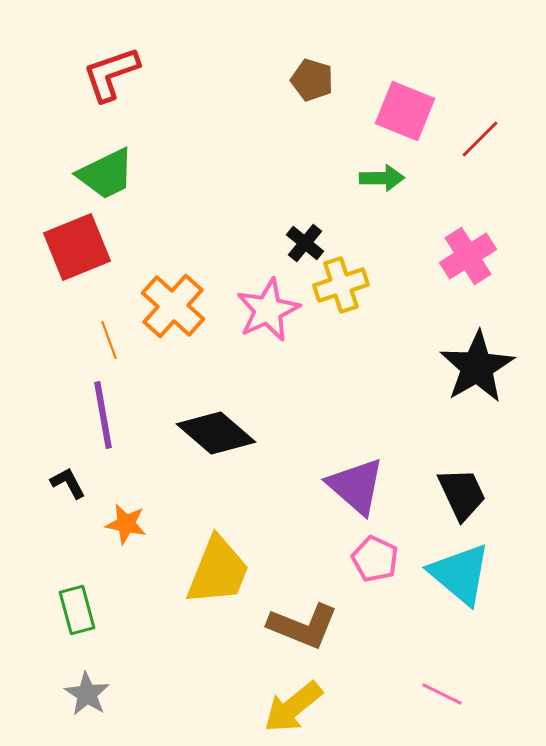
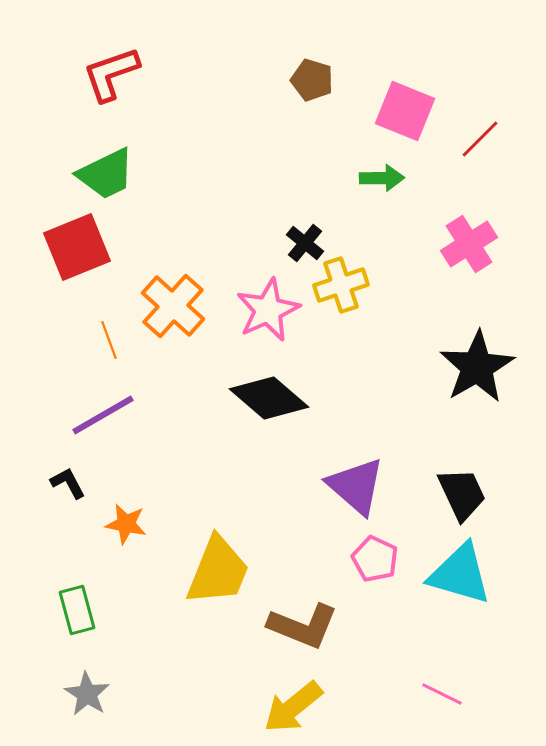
pink cross: moved 1 px right, 12 px up
purple line: rotated 70 degrees clockwise
black diamond: moved 53 px right, 35 px up
cyan triangle: rotated 24 degrees counterclockwise
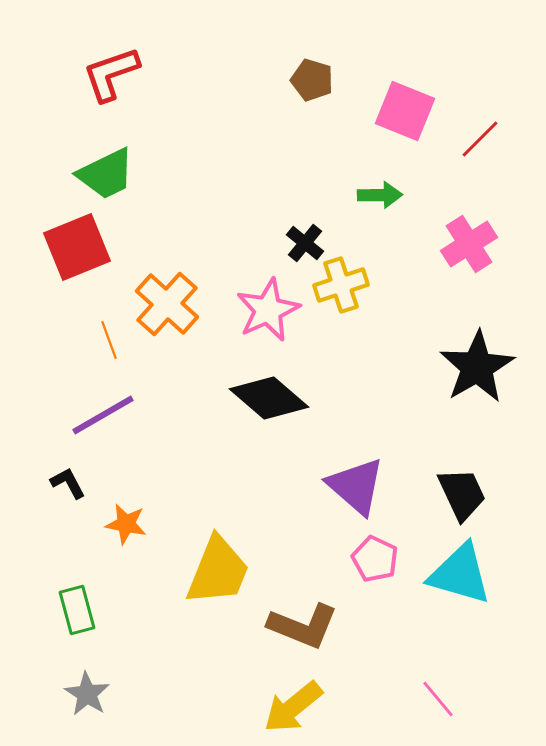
green arrow: moved 2 px left, 17 px down
orange cross: moved 6 px left, 2 px up
pink line: moved 4 px left, 5 px down; rotated 24 degrees clockwise
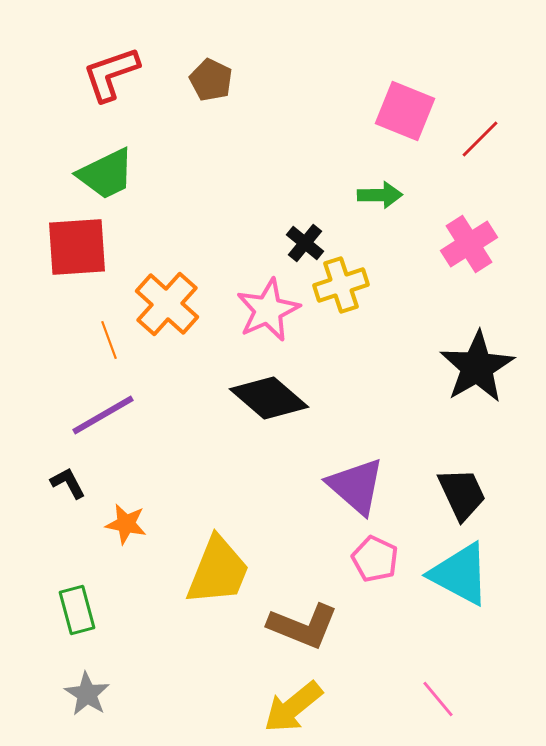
brown pentagon: moved 101 px left; rotated 9 degrees clockwise
red square: rotated 18 degrees clockwise
cyan triangle: rotated 12 degrees clockwise
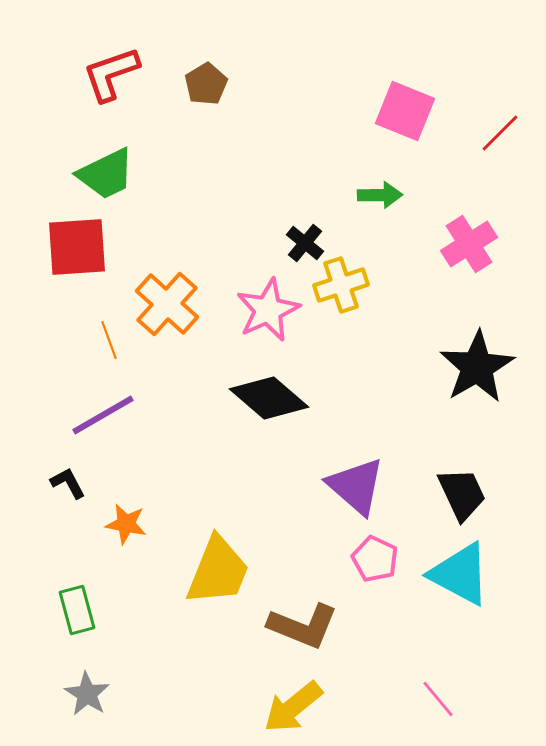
brown pentagon: moved 5 px left, 4 px down; rotated 15 degrees clockwise
red line: moved 20 px right, 6 px up
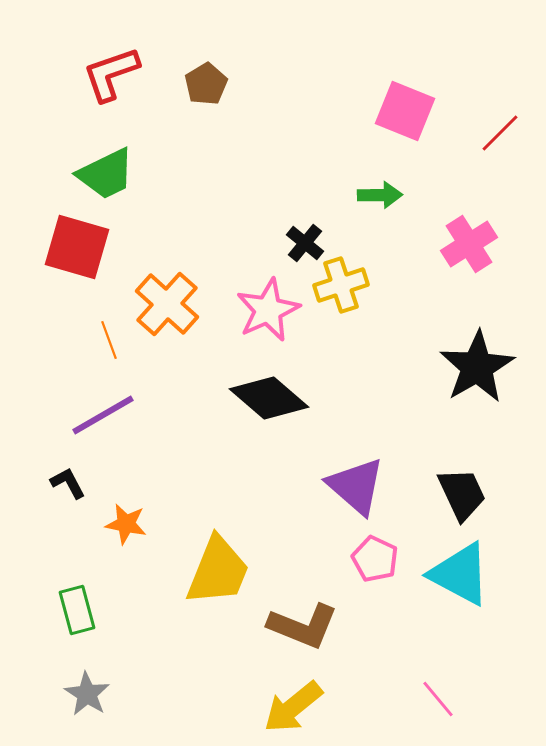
red square: rotated 20 degrees clockwise
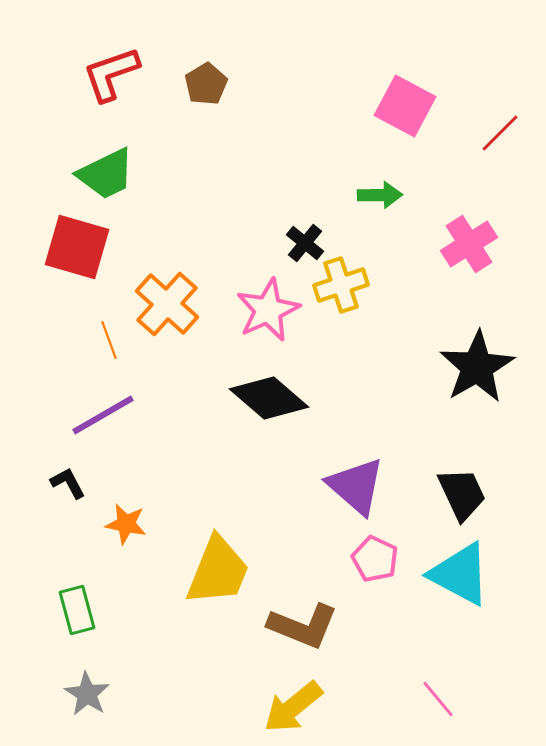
pink square: moved 5 px up; rotated 6 degrees clockwise
